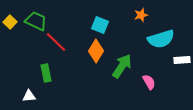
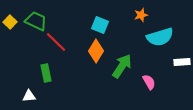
cyan semicircle: moved 1 px left, 2 px up
white rectangle: moved 2 px down
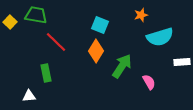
green trapezoid: moved 6 px up; rotated 15 degrees counterclockwise
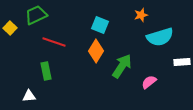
green trapezoid: rotated 35 degrees counterclockwise
yellow square: moved 6 px down
red line: moved 2 px left; rotated 25 degrees counterclockwise
green rectangle: moved 2 px up
pink semicircle: rotated 98 degrees counterclockwise
